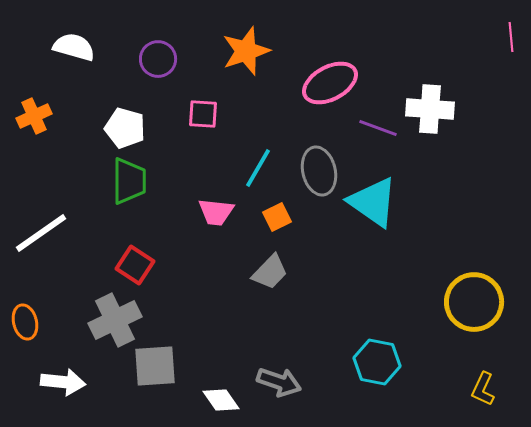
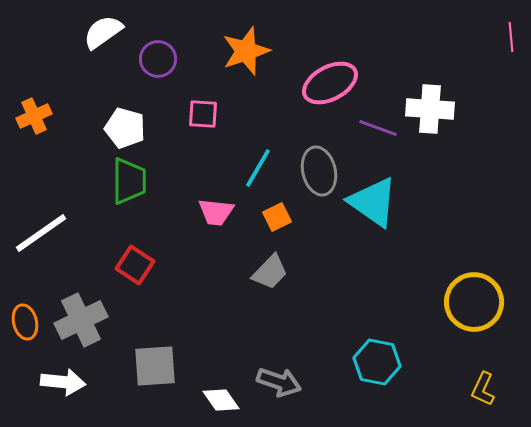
white semicircle: moved 29 px right, 15 px up; rotated 51 degrees counterclockwise
gray cross: moved 34 px left
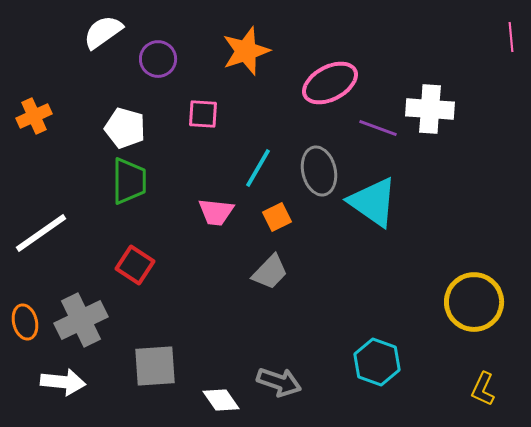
cyan hexagon: rotated 9 degrees clockwise
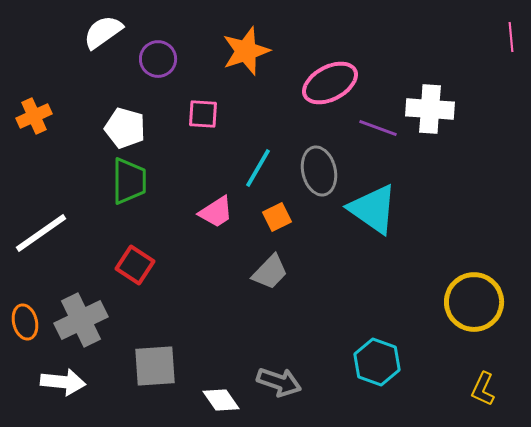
cyan triangle: moved 7 px down
pink trapezoid: rotated 39 degrees counterclockwise
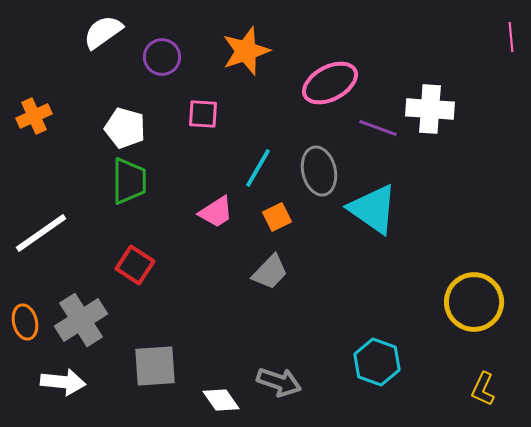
purple circle: moved 4 px right, 2 px up
gray cross: rotated 6 degrees counterclockwise
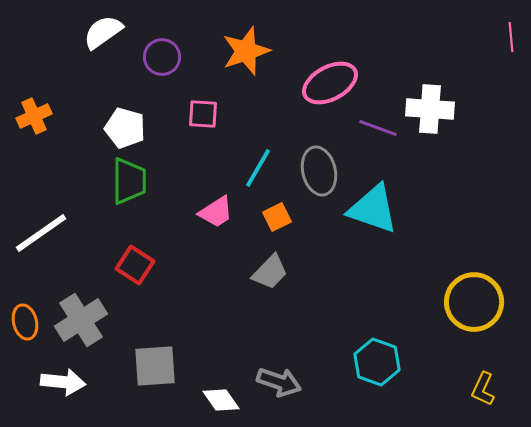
cyan triangle: rotated 16 degrees counterclockwise
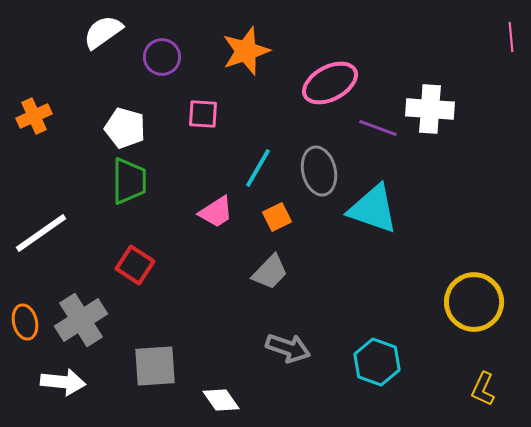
gray arrow: moved 9 px right, 34 px up
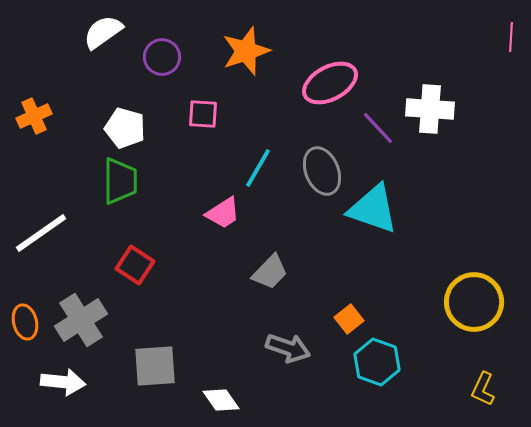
pink line: rotated 8 degrees clockwise
purple line: rotated 27 degrees clockwise
gray ellipse: moved 3 px right; rotated 9 degrees counterclockwise
green trapezoid: moved 9 px left
pink trapezoid: moved 7 px right, 1 px down
orange square: moved 72 px right, 102 px down; rotated 12 degrees counterclockwise
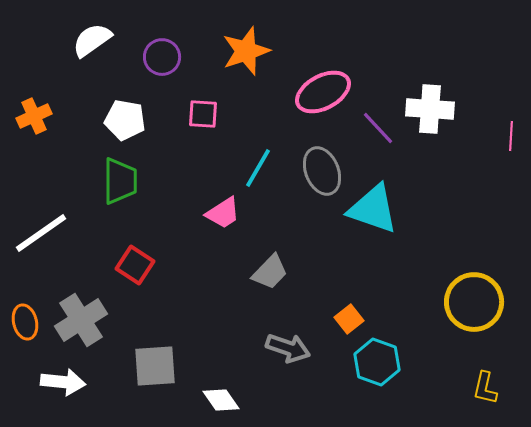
white semicircle: moved 11 px left, 8 px down
pink line: moved 99 px down
pink ellipse: moved 7 px left, 9 px down
white pentagon: moved 8 px up; rotated 6 degrees counterclockwise
yellow L-shape: moved 2 px right, 1 px up; rotated 12 degrees counterclockwise
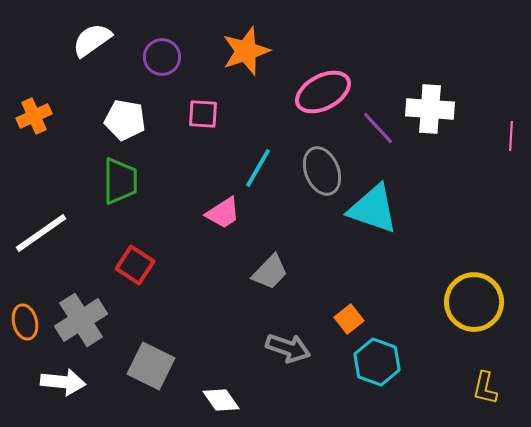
gray square: moved 4 px left; rotated 30 degrees clockwise
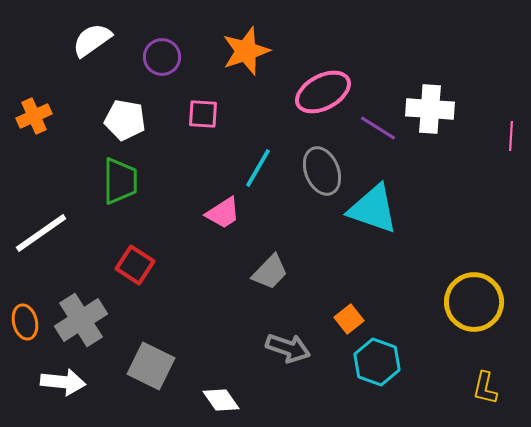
purple line: rotated 15 degrees counterclockwise
